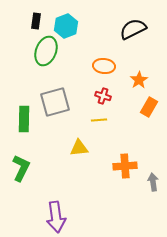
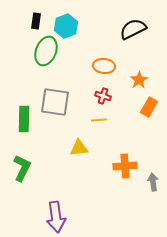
gray square: rotated 24 degrees clockwise
green L-shape: moved 1 px right
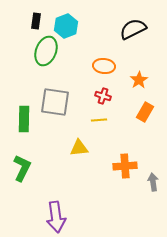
orange rectangle: moved 4 px left, 5 px down
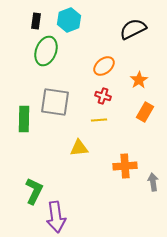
cyan hexagon: moved 3 px right, 6 px up
orange ellipse: rotated 45 degrees counterclockwise
green L-shape: moved 12 px right, 23 px down
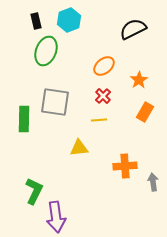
black rectangle: rotated 21 degrees counterclockwise
red cross: rotated 28 degrees clockwise
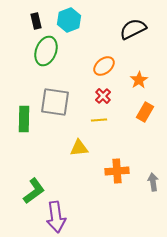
orange cross: moved 8 px left, 5 px down
green L-shape: rotated 28 degrees clockwise
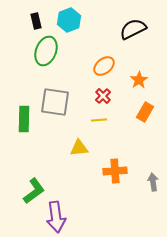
orange cross: moved 2 px left
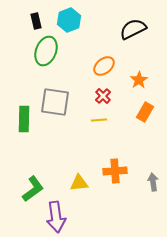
yellow triangle: moved 35 px down
green L-shape: moved 1 px left, 2 px up
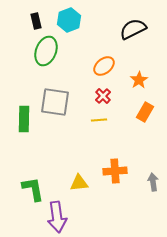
green L-shape: rotated 64 degrees counterclockwise
purple arrow: moved 1 px right
